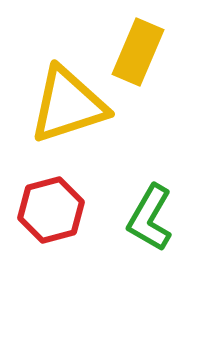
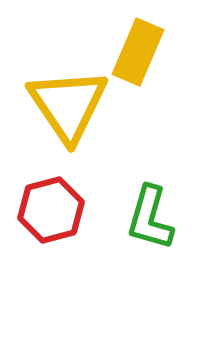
yellow triangle: rotated 46 degrees counterclockwise
green L-shape: rotated 14 degrees counterclockwise
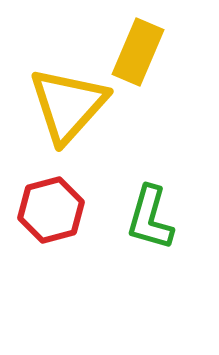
yellow triangle: rotated 16 degrees clockwise
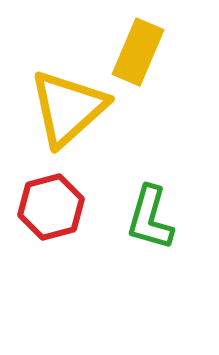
yellow triangle: moved 3 px down; rotated 6 degrees clockwise
red hexagon: moved 3 px up
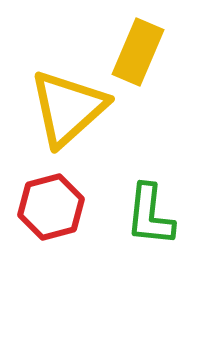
green L-shape: moved 3 px up; rotated 10 degrees counterclockwise
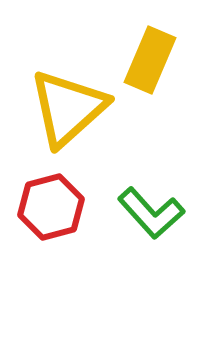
yellow rectangle: moved 12 px right, 8 px down
green L-shape: moved 1 px right, 2 px up; rotated 48 degrees counterclockwise
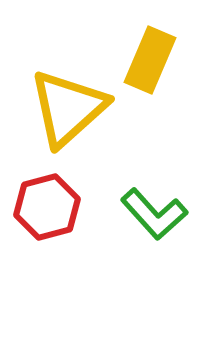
red hexagon: moved 4 px left
green L-shape: moved 3 px right, 1 px down
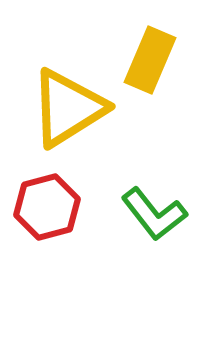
yellow triangle: rotated 10 degrees clockwise
green L-shape: rotated 4 degrees clockwise
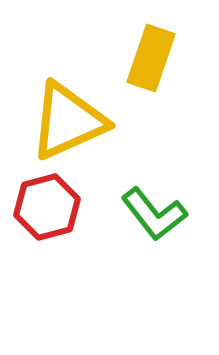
yellow rectangle: moved 1 px right, 2 px up; rotated 4 degrees counterclockwise
yellow triangle: moved 13 px down; rotated 8 degrees clockwise
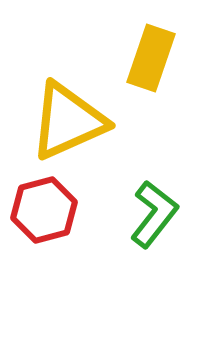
red hexagon: moved 3 px left, 3 px down
green L-shape: rotated 104 degrees counterclockwise
